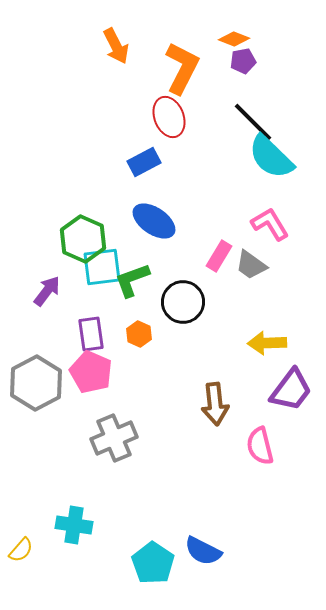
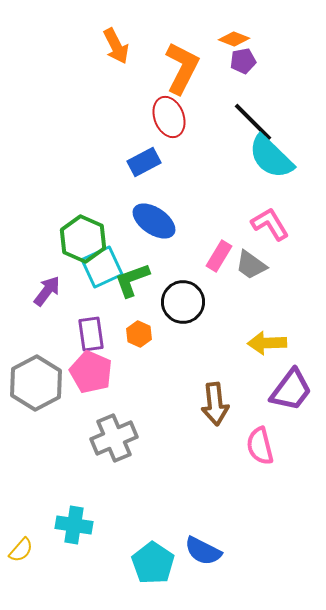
cyan square: rotated 18 degrees counterclockwise
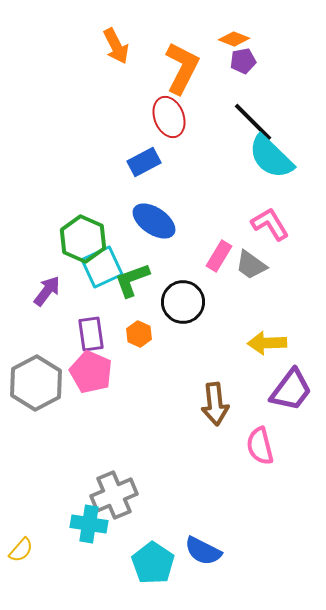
gray cross: moved 57 px down
cyan cross: moved 15 px right, 1 px up
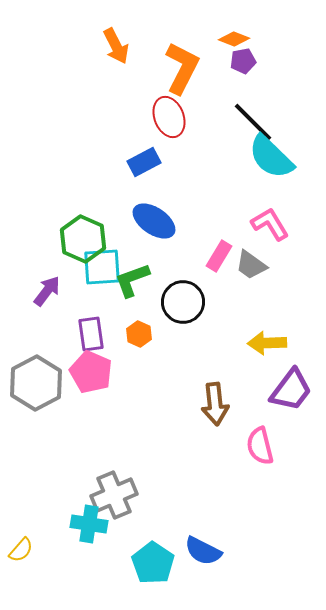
cyan square: rotated 21 degrees clockwise
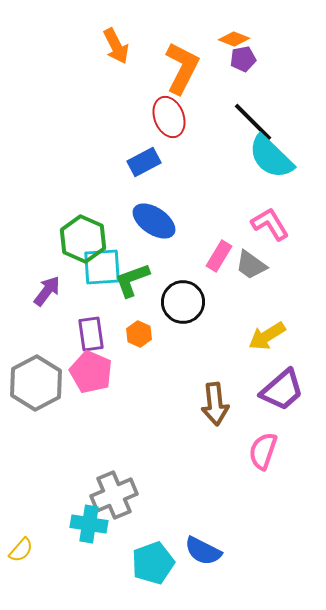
purple pentagon: moved 2 px up
yellow arrow: moved 7 px up; rotated 30 degrees counterclockwise
purple trapezoid: moved 9 px left; rotated 12 degrees clockwise
pink semicircle: moved 3 px right, 5 px down; rotated 33 degrees clockwise
cyan pentagon: rotated 18 degrees clockwise
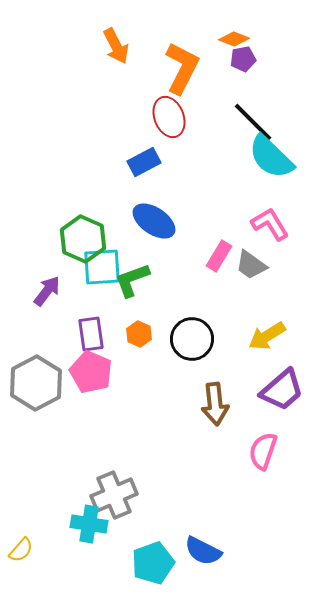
black circle: moved 9 px right, 37 px down
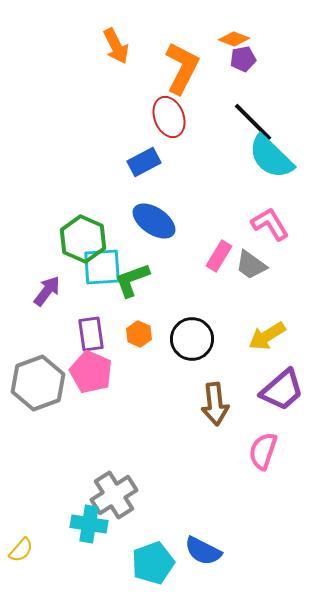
gray hexagon: moved 2 px right; rotated 8 degrees clockwise
gray cross: rotated 9 degrees counterclockwise
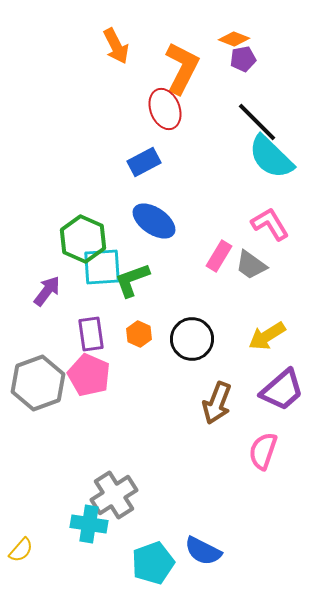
red ellipse: moved 4 px left, 8 px up
black line: moved 4 px right
pink pentagon: moved 2 px left, 3 px down
brown arrow: moved 2 px right, 1 px up; rotated 27 degrees clockwise
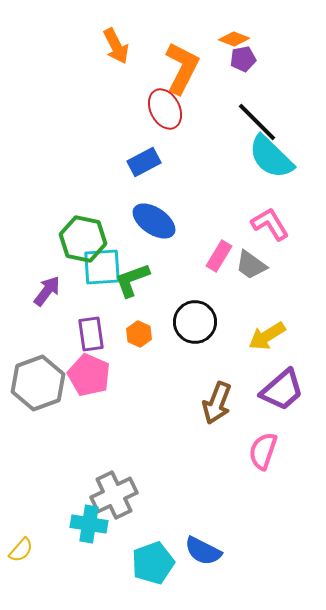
red ellipse: rotated 6 degrees counterclockwise
green hexagon: rotated 12 degrees counterclockwise
black circle: moved 3 px right, 17 px up
gray cross: rotated 6 degrees clockwise
